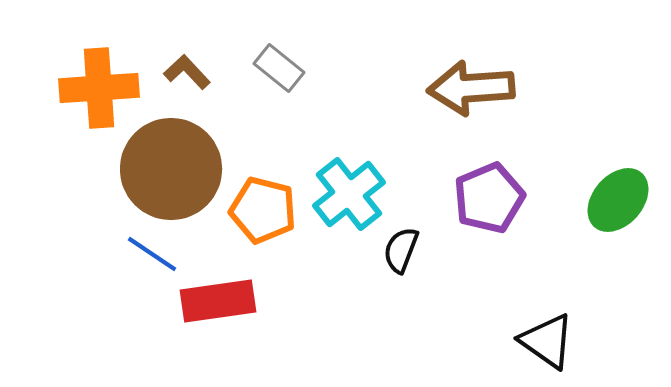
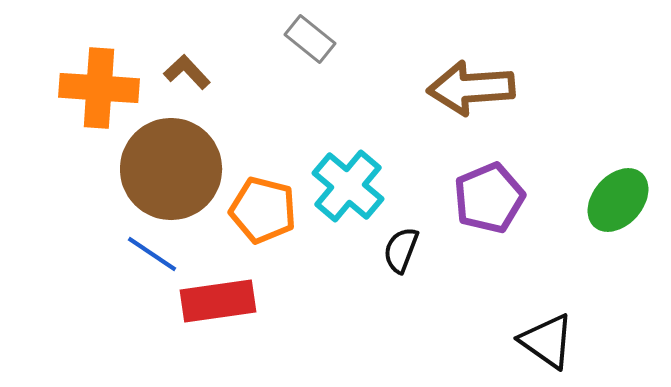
gray rectangle: moved 31 px right, 29 px up
orange cross: rotated 8 degrees clockwise
cyan cross: moved 1 px left, 8 px up; rotated 12 degrees counterclockwise
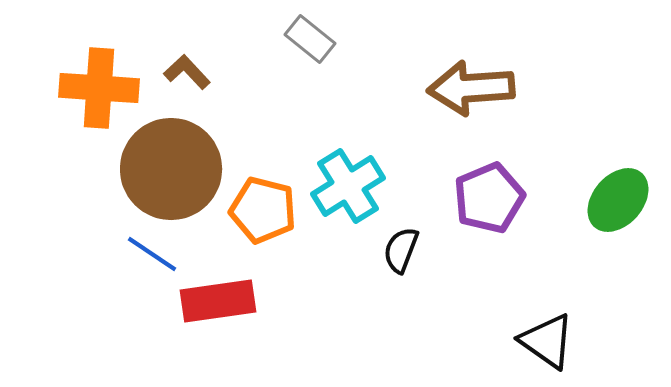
cyan cross: rotated 18 degrees clockwise
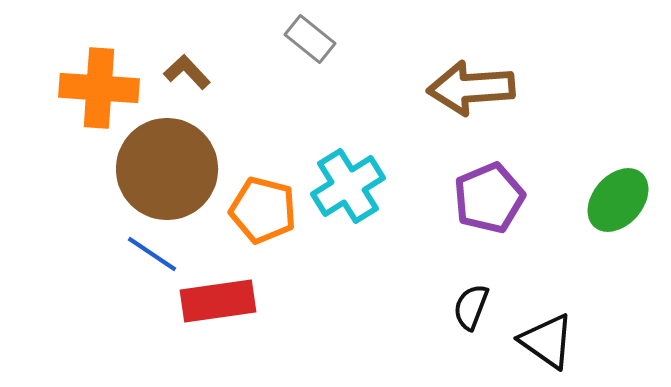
brown circle: moved 4 px left
black semicircle: moved 70 px right, 57 px down
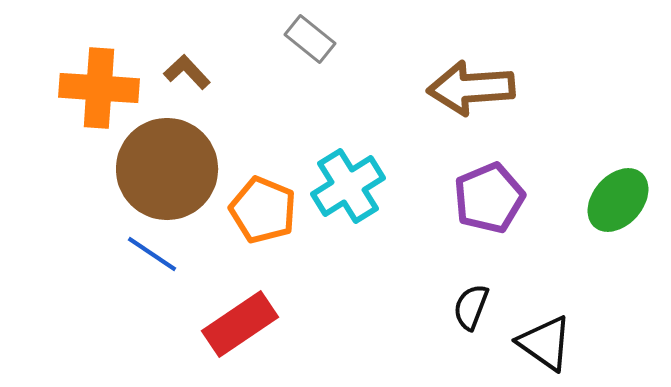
orange pentagon: rotated 8 degrees clockwise
red rectangle: moved 22 px right, 23 px down; rotated 26 degrees counterclockwise
black triangle: moved 2 px left, 2 px down
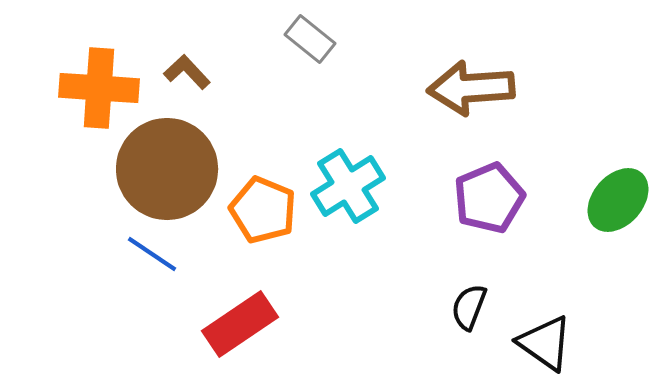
black semicircle: moved 2 px left
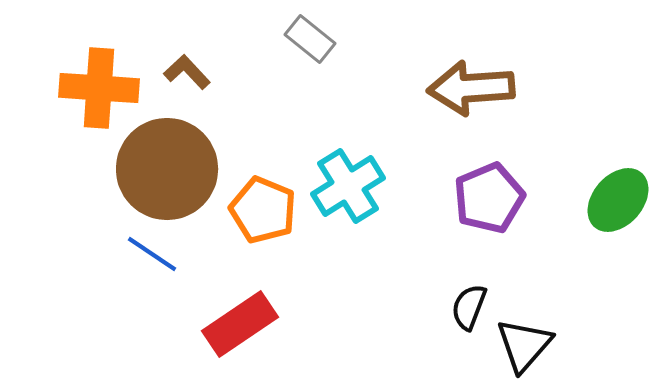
black triangle: moved 21 px left, 2 px down; rotated 36 degrees clockwise
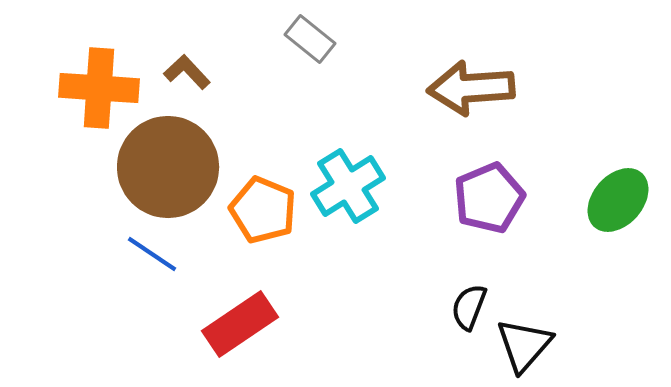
brown circle: moved 1 px right, 2 px up
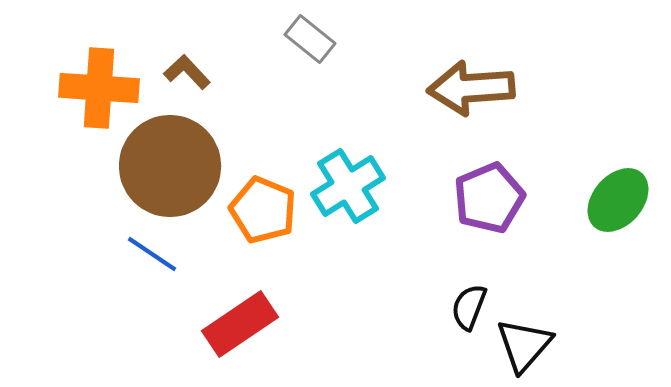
brown circle: moved 2 px right, 1 px up
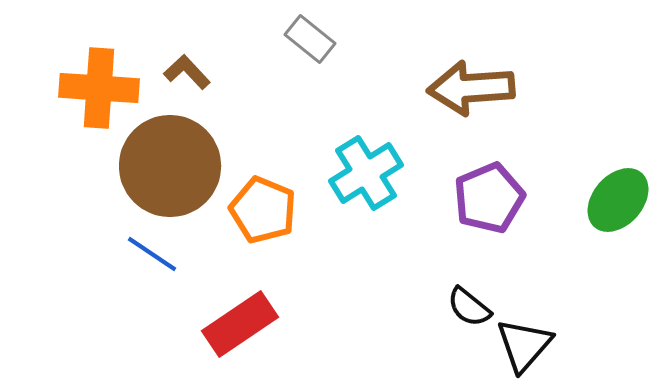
cyan cross: moved 18 px right, 13 px up
black semicircle: rotated 72 degrees counterclockwise
